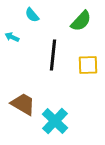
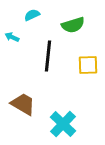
cyan semicircle: rotated 105 degrees clockwise
green semicircle: moved 8 px left, 4 px down; rotated 30 degrees clockwise
black line: moved 5 px left, 1 px down
cyan cross: moved 8 px right, 3 px down
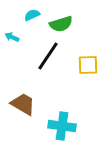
green semicircle: moved 12 px left, 1 px up
black line: rotated 28 degrees clockwise
cyan cross: moved 1 px left, 2 px down; rotated 36 degrees counterclockwise
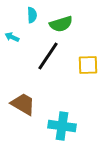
cyan semicircle: rotated 112 degrees clockwise
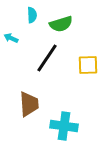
cyan arrow: moved 1 px left, 1 px down
black line: moved 1 px left, 2 px down
brown trapezoid: moved 6 px right; rotated 56 degrees clockwise
cyan cross: moved 2 px right
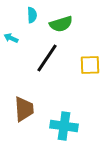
yellow square: moved 2 px right
brown trapezoid: moved 5 px left, 5 px down
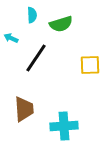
black line: moved 11 px left
cyan cross: rotated 12 degrees counterclockwise
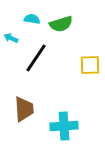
cyan semicircle: moved 4 px down; rotated 77 degrees counterclockwise
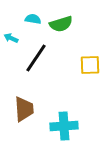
cyan semicircle: moved 1 px right
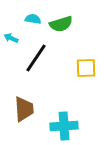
yellow square: moved 4 px left, 3 px down
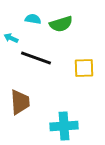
black line: rotated 76 degrees clockwise
yellow square: moved 2 px left
brown trapezoid: moved 4 px left, 7 px up
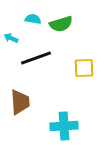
black line: rotated 40 degrees counterclockwise
